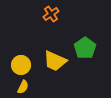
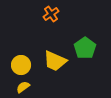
yellow semicircle: rotated 152 degrees counterclockwise
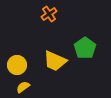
orange cross: moved 2 px left
yellow circle: moved 4 px left
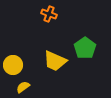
orange cross: rotated 35 degrees counterclockwise
yellow circle: moved 4 px left
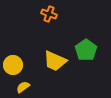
green pentagon: moved 1 px right, 2 px down
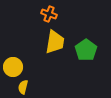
yellow trapezoid: moved 19 px up; rotated 105 degrees counterclockwise
yellow circle: moved 2 px down
yellow semicircle: rotated 40 degrees counterclockwise
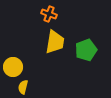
green pentagon: rotated 15 degrees clockwise
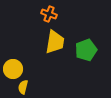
yellow circle: moved 2 px down
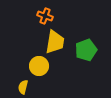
orange cross: moved 4 px left, 2 px down
yellow circle: moved 26 px right, 3 px up
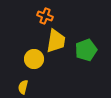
yellow trapezoid: moved 1 px right, 1 px up
yellow circle: moved 5 px left, 7 px up
